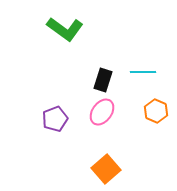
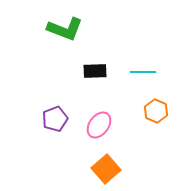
green L-shape: rotated 15 degrees counterclockwise
black rectangle: moved 8 px left, 9 px up; rotated 70 degrees clockwise
pink ellipse: moved 3 px left, 13 px down
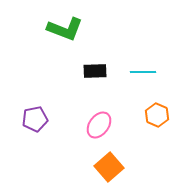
orange hexagon: moved 1 px right, 4 px down
purple pentagon: moved 20 px left; rotated 10 degrees clockwise
orange square: moved 3 px right, 2 px up
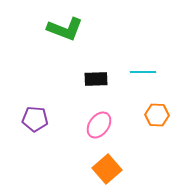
black rectangle: moved 1 px right, 8 px down
orange hexagon: rotated 20 degrees counterclockwise
purple pentagon: rotated 15 degrees clockwise
orange square: moved 2 px left, 2 px down
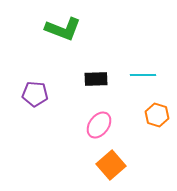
green L-shape: moved 2 px left
cyan line: moved 3 px down
orange hexagon: rotated 15 degrees clockwise
purple pentagon: moved 25 px up
orange square: moved 4 px right, 4 px up
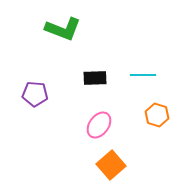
black rectangle: moved 1 px left, 1 px up
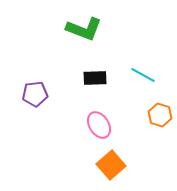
green L-shape: moved 21 px right
cyan line: rotated 30 degrees clockwise
purple pentagon: rotated 10 degrees counterclockwise
orange hexagon: moved 3 px right
pink ellipse: rotated 68 degrees counterclockwise
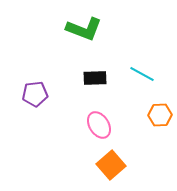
cyan line: moved 1 px left, 1 px up
orange hexagon: rotated 20 degrees counterclockwise
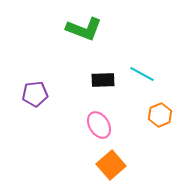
black rectangle: moved 8 px right, 2 px down
orange hexagon: rotated 20 degrees counterclockwise
